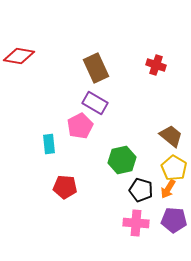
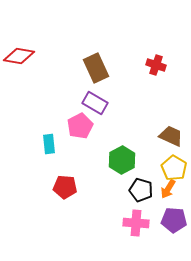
brown trapezoid: rotated 15 degrees counterclockwise
green hexagon: rotated 16 degrees counterclockwise
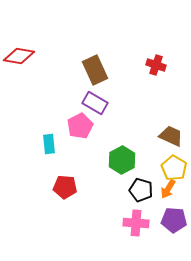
brown rectangle: moved 1 px left, 2 px down
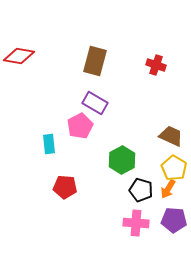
brown rectangle: moved 9 px up; rotated 40 degrees clockwise
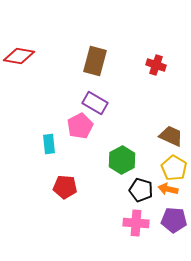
orange arrow: rotated 72 degrees clockwise
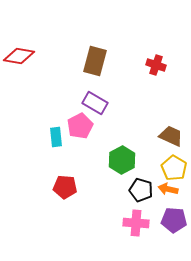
cyan rectangle: moved 7 px right, 7 px up
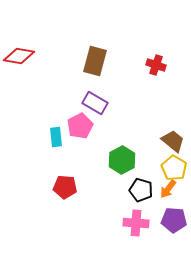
brown trapezoid: moved 2 px right, 5 px down; rotated 15 degrees clockwise
orange arrow: rotated 66 degrees counterclockwise
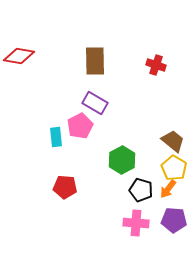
brown rectangle: rotated 16 degrees counterclockwise
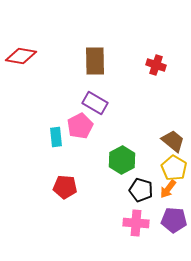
red diamond: moved 2 px right
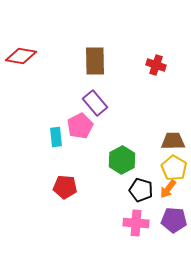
purple rectangle: rotated 20 degrees clockwise
brown trapezoid: rotated 40 degrees counterclockwise
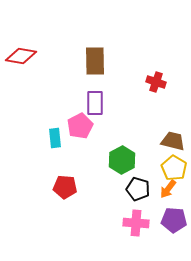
red cross: moved 17 px down
purple rectangle: rotated 40 degrees clockwise
cyan rectangle: moved 1 px left, 1 px down
brown trapezoid: rotated 15 degrees clockwise
black pentagon: moved 3 px left, 1 px up
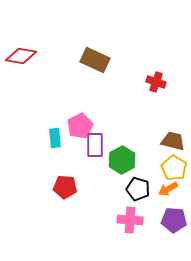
brown rectangle: moved 1 px up; rotated 64 degrees counterclockwise
purple rectangle: moved 42 px down
orange arrow: rotated 24 degrees clockwise
pink cross: moved 6 px left, 3 px up
